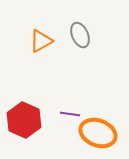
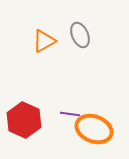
orange triangle: moved 3 px right
orange ellipse: moved 4 px left, 4 px up
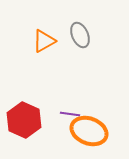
orange ellipse: moved 5 px left, 2 px down
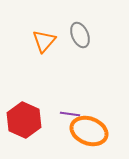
orange triangle: rotated 20 degrees counterclockwise
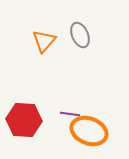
red hexagon: rotated 20 degrees counterclockwise
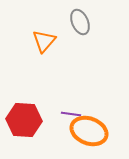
gray ellipse: moved 13 px up
purple line: moved 1 px right
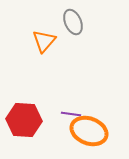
gray ellipse: moved 7 px left
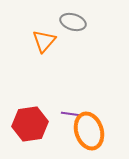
gray ellipse: rotated 50 degrees counterclockwise
red hexagon: moved 6 px right, 4 px down; rotated 12 degrees counterclockwise
orange ellipse: rotated 51 degrees clockwise
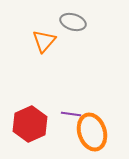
red hexagon: rotated 16 degrees counterclockwise
orange ellipse: moved 3 px right, 1 px down
